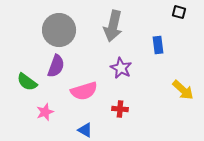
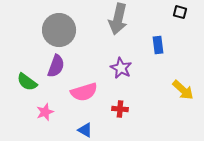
black square: moved 1 px right
gray arrow: moved 5 px right, 7 px up
pink semicircle: moved 1 px down
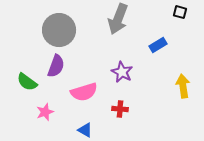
gray arrow: rotated 8 degrees clockwise
blue rectangle: rotated 66 degrees clockwise
purple star: moved 1 px right, 4 px down
yellow arrow: moved 4 px up; rotated 140 degrees counterclockwise
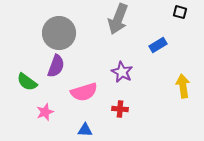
gray circle: moved 3 px down
blue triangle: rotated 28 degrees counterclockwise
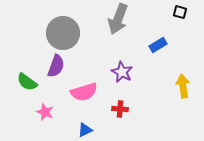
gray circle: moved 4 px right
pink star: rotated 30 degrees counterclockwise
blue triangle: rotated 28 degrees counterclockwise
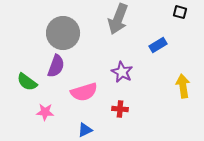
pink star: rotated 18 degrees counterclockwise
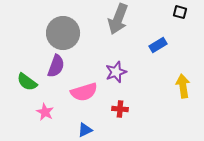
purple star: moved 6 px left; rotated 25 degrees clockwise
pink star: rotated 24 degrees clockwise
